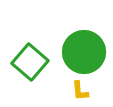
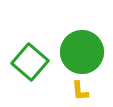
green circle: moved 2 px left
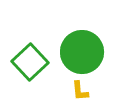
green square: rotated 6 degrees clockwise
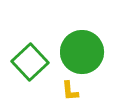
yellow L-shape: moved 10 px left
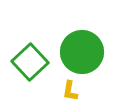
yellow L-shape: rotated 15 degrees clockwise
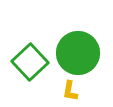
green circle: moved 4 px left, 1 px down
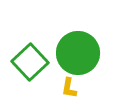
yellow L-shape: moved 1 px left, 3 px up
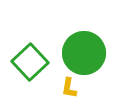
green circle: moved 6 px right
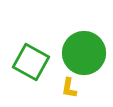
green square: moved 1 px right; rotated 18 degrees counterclockwise
